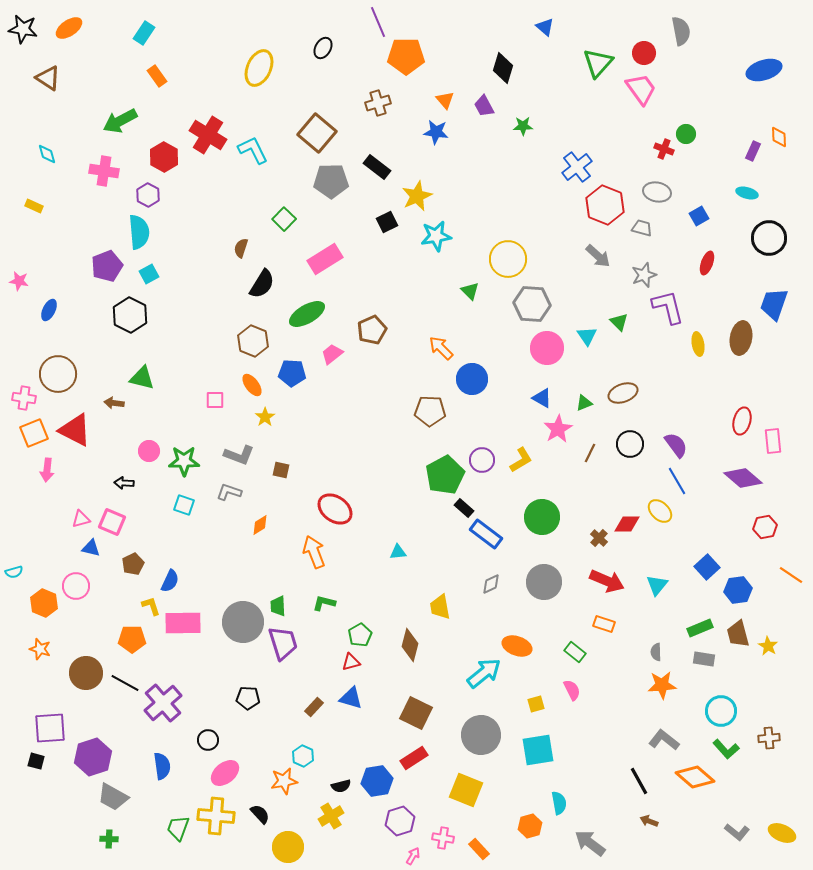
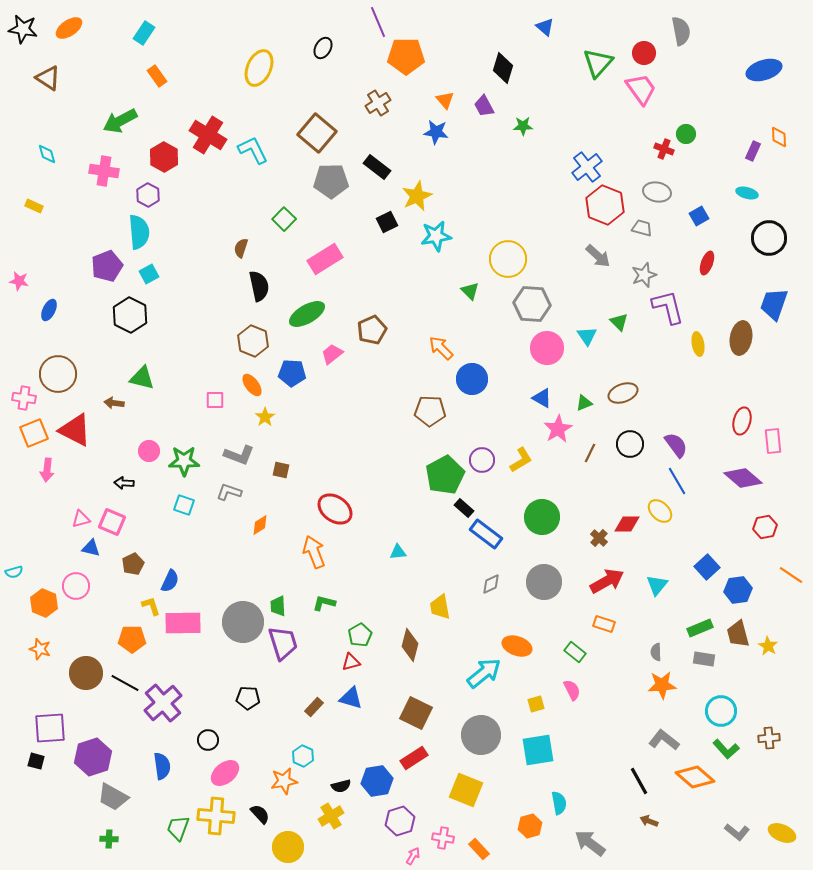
brown cross at (378, 103): rotated 15 degrees counterclockwise
blue cross at (577, 167): moved 10 px right
black semicircle at (262, 284): moved 3 px left, 2 px down; rotated 44 degrees counterclockwise
red arrow at (607, 581): rotated 52 degrees counterclockwise
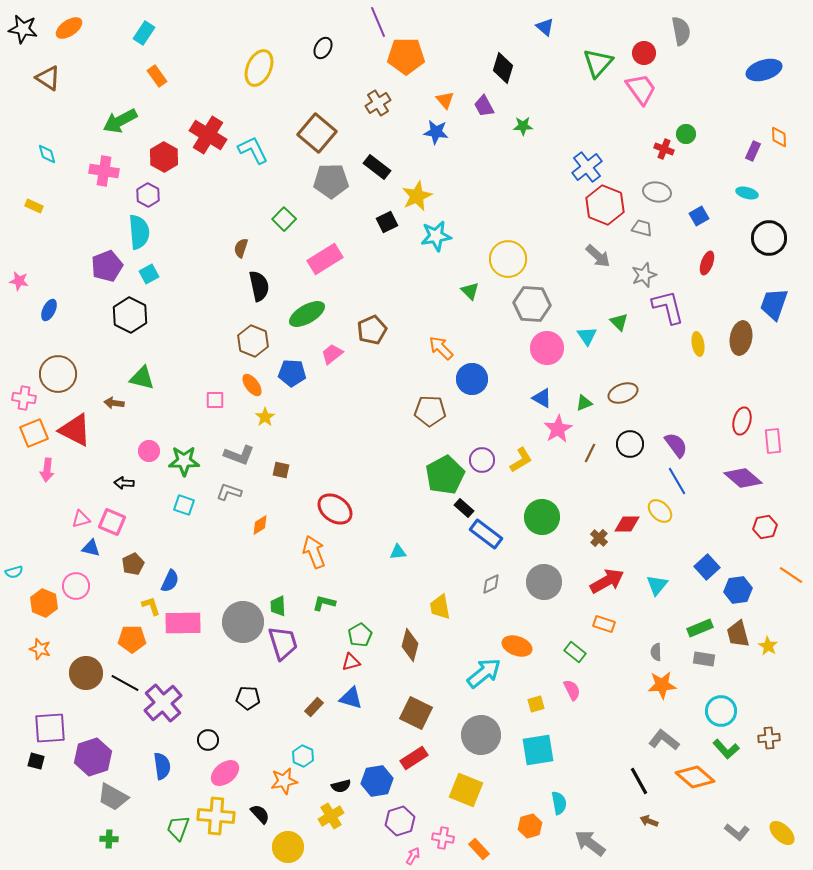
yellow ellipse at (782, 833): rotated 20 degrees clockwise
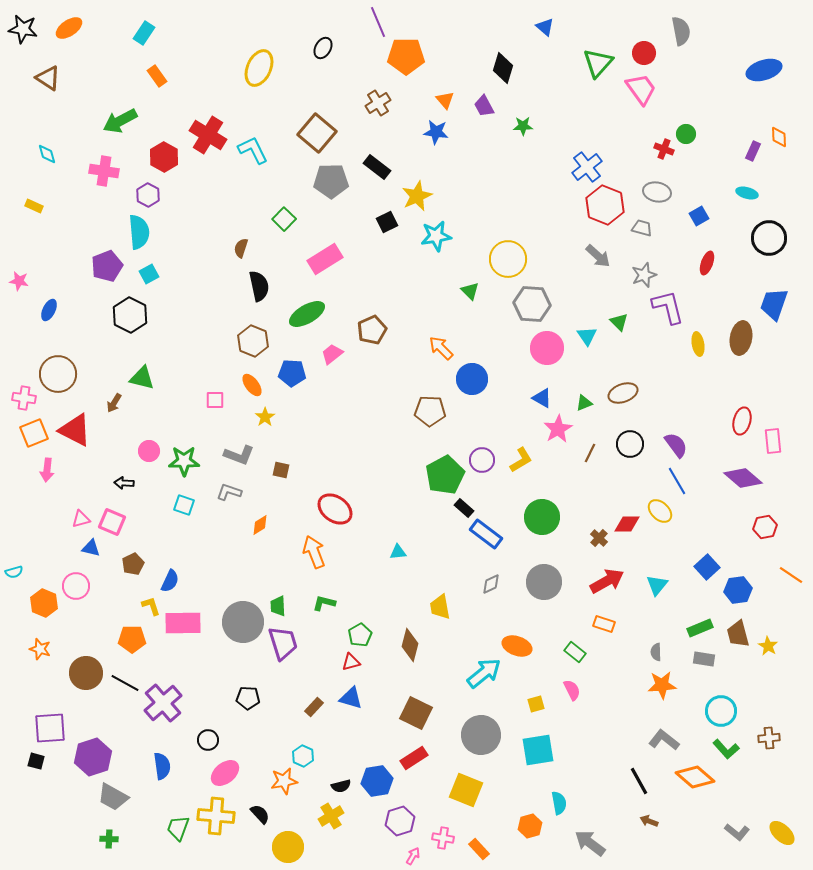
brown arrow at (114, 403): rotated 66 degrees counterclockwise
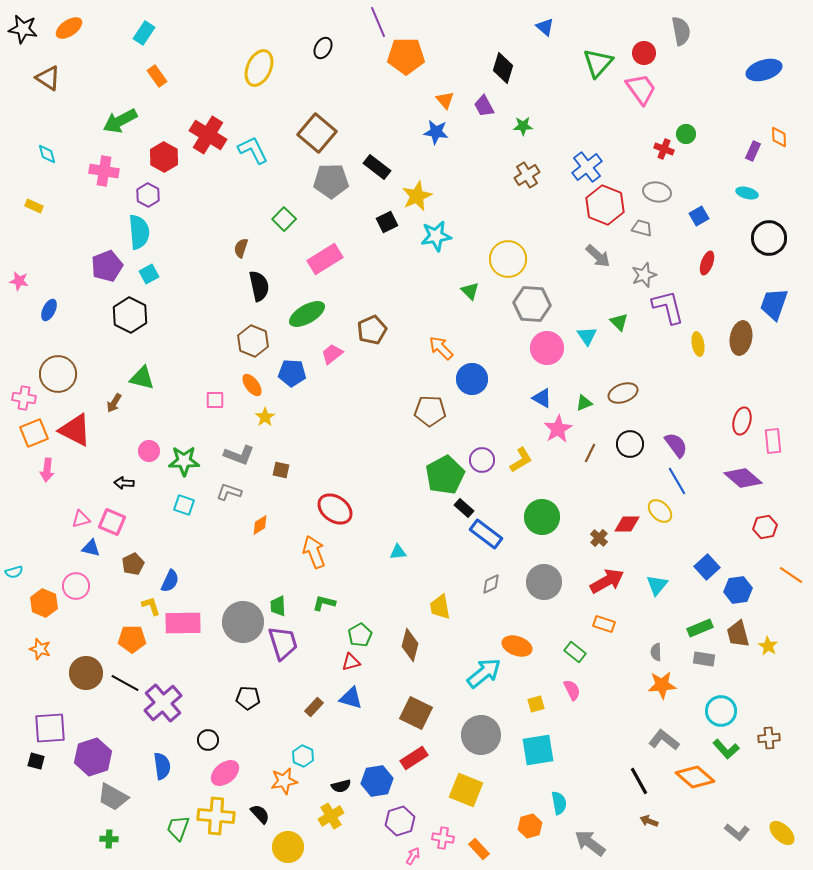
brown cross at (378, 103): moved 149 px right, 72 px down
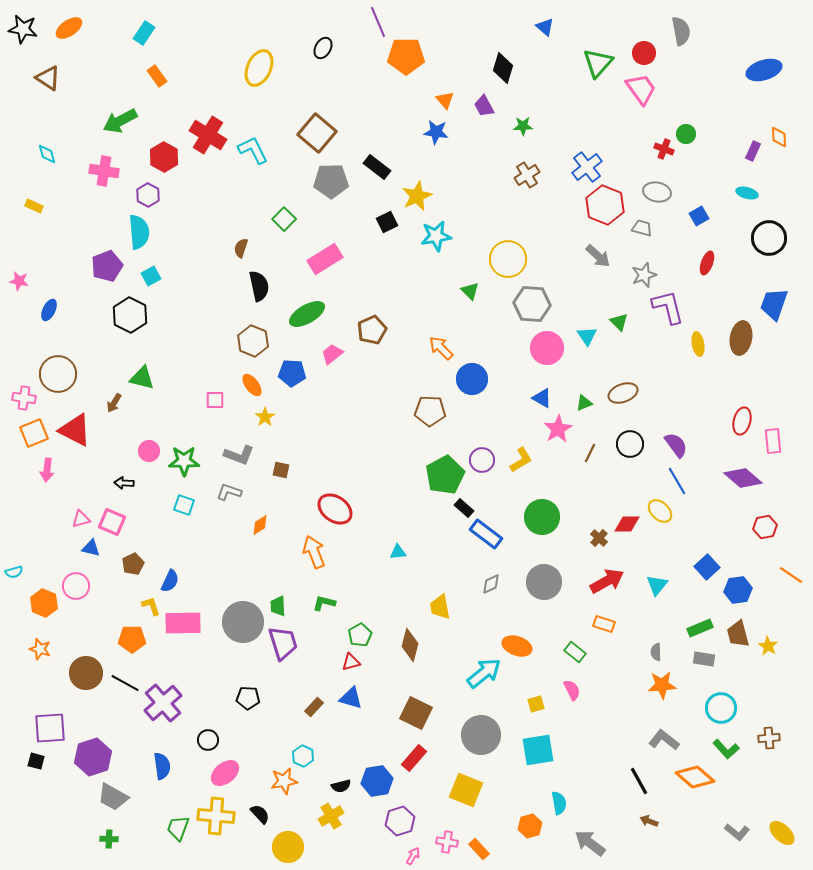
cyan square at (149, 274): moved 2 px right, 2 px down
cyan circle at (721, 711): moved 3 px up
red rectangle at (414, 758): rotated 16 degrees counterclockwise
pink cross at (443, 838): moved 4 px right, 4 px down
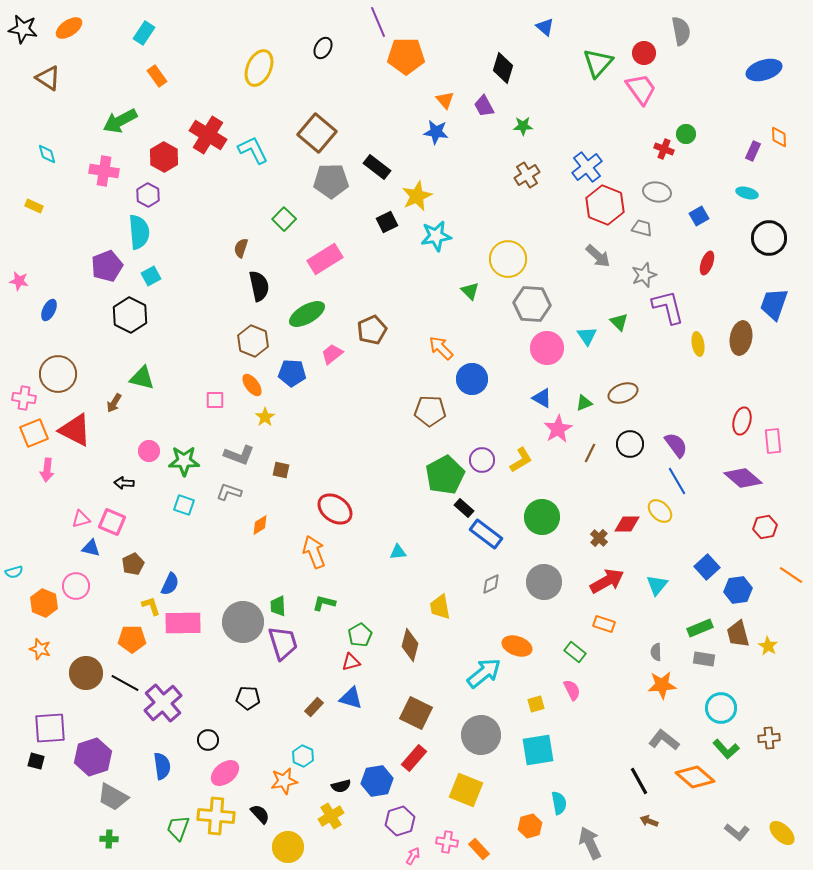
blue semicircle at (170, 581): moved 3 px down
gray arrow at (590, 843): rotated 28 degrees clockwise
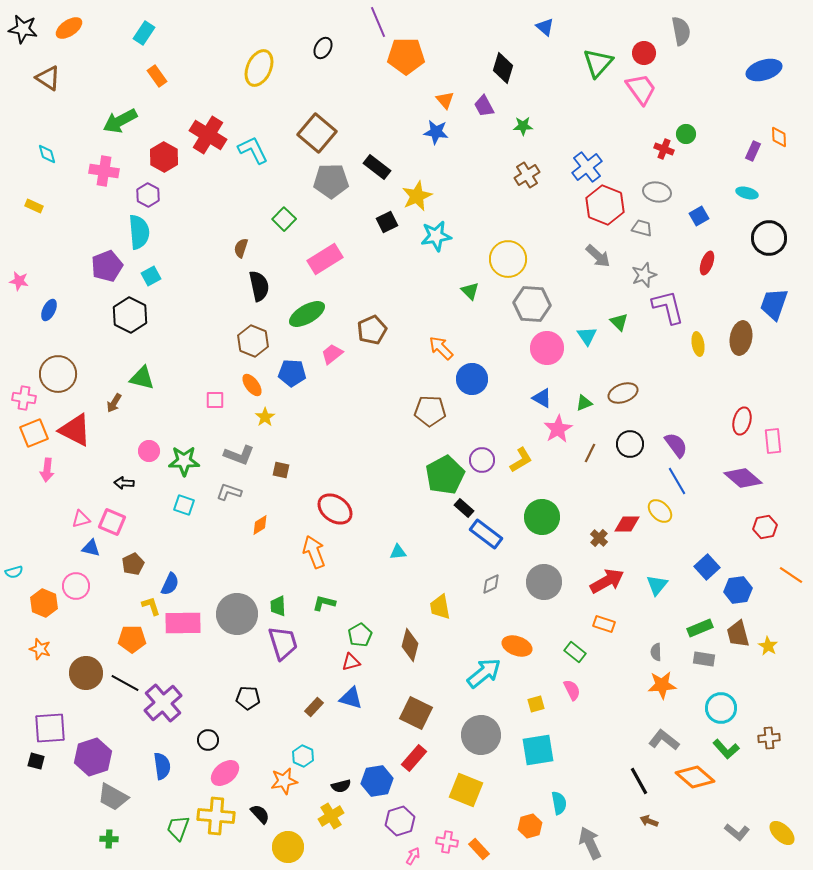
gray circle at (243, 622): moved 6 px left, 8 px up
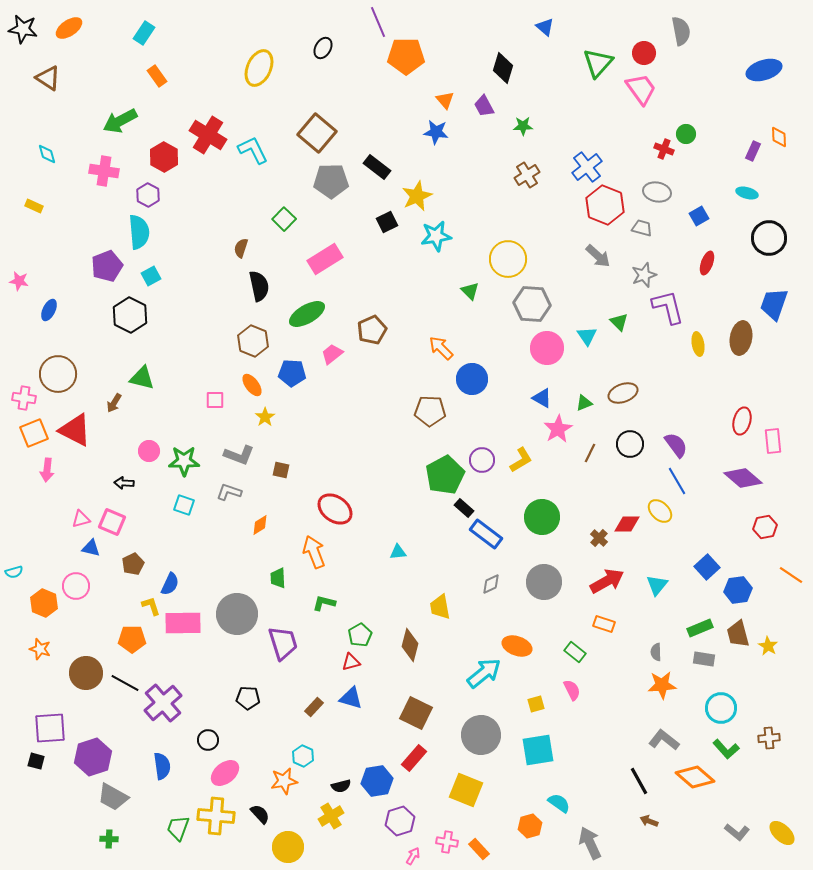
green trapezoid at (278, 606): moved 28 px up
cyan semicircle at (559, 803): rotated 45 degrees counterclockwise
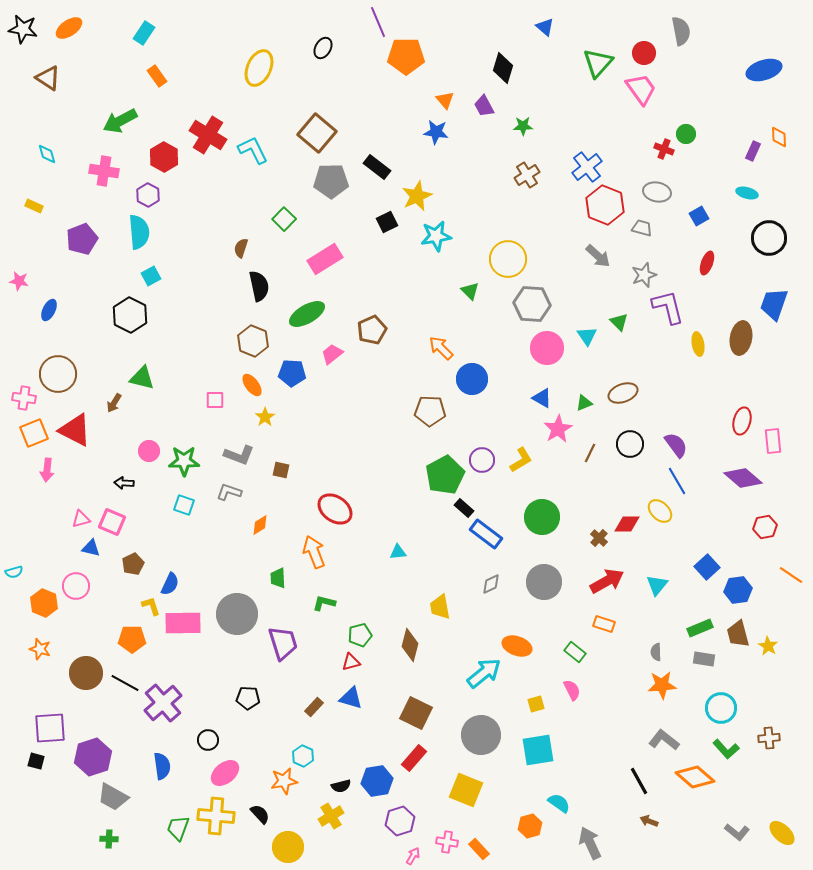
purple pentagon at (107, 266): moved 25 px left, 27 px up
green pentagon at (360, 635): rotated 15 degrees clockwise
